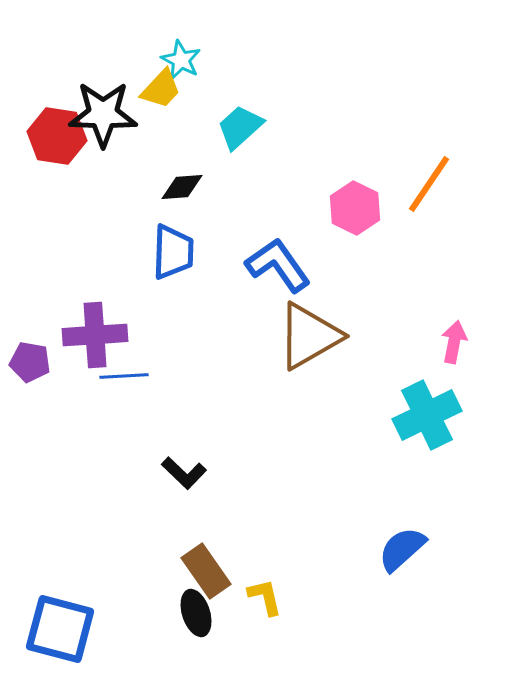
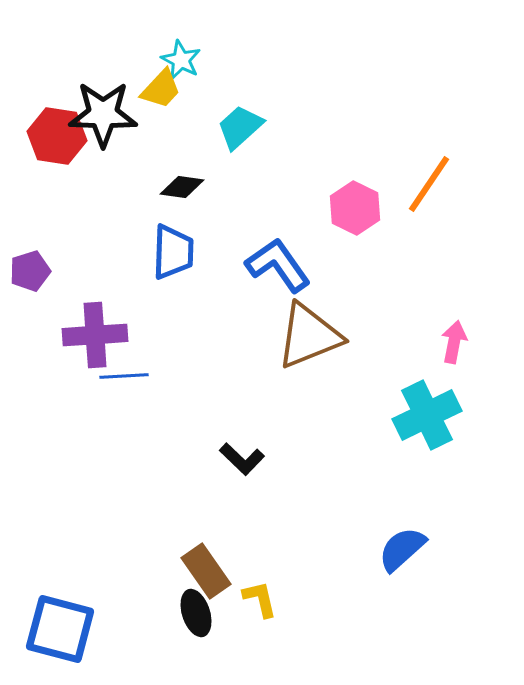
black diamond: rotated 12 degrees clockwise
brown triangle: rotated 8 degrees clockwise
purple pentagon: moved 91 px up; rotated 27 degrees counterclockwise
black L-shape: moved 58 px right, 14 px up
yellow L-shape: moved 5 px left, 2 px down
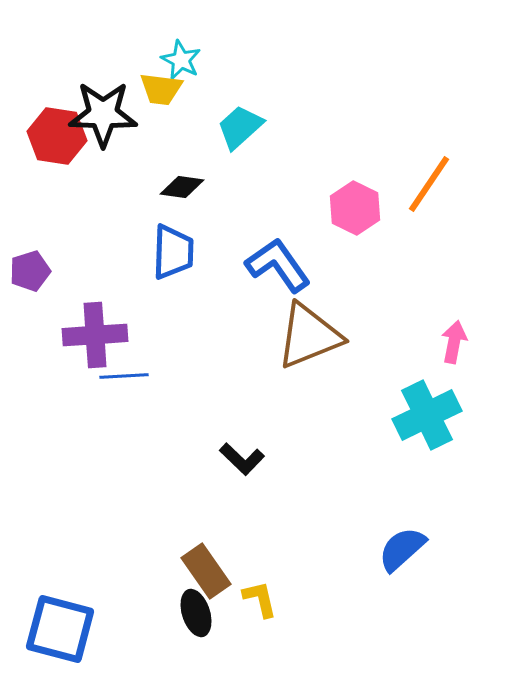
yellow trapezoid: rotated 54 degrees clockwise
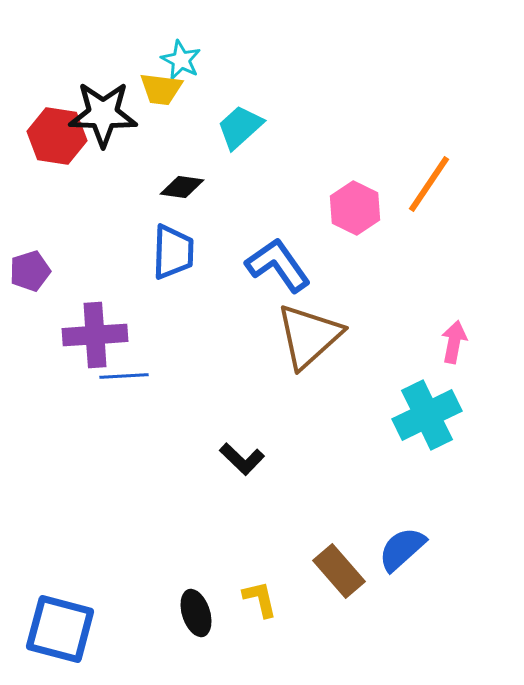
brown triangle: rotated 20 degrees counterclockwise
brown rectangle: moved 133 px right; rotated 6 degrees counterclockwise
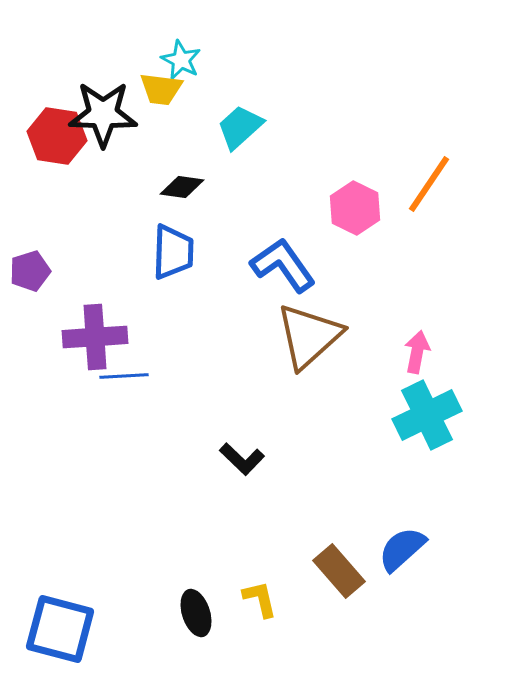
blue L-shape: moved 5 px right
purple cross: moved 2 px down
pink arrow: moved 37 px left, 10 px down
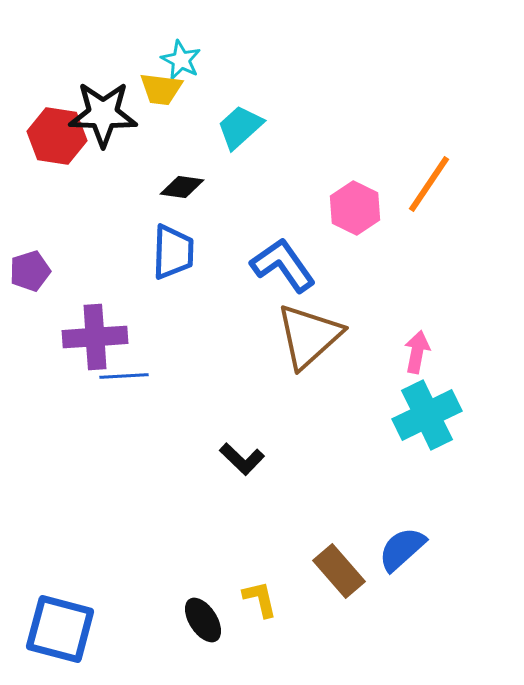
black ellipse: moved 7 px right, 7 px down; rotated 15 degrees counterclockwise
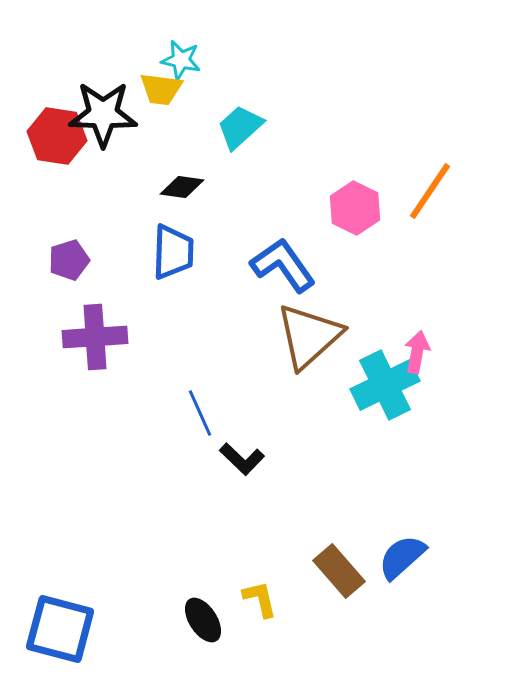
cyan star: rotated 15 degrees counterclockwise
orange line: moved 1 px right, 7 px down
purple pentagon: moved 39 px right, 11 px up
blue line: moved 76 px right, 37 px down; rotated 69 degrees clockwise
cyan cross: moved 42 px left, 30 px up
blue semicircle: moved 8 px down
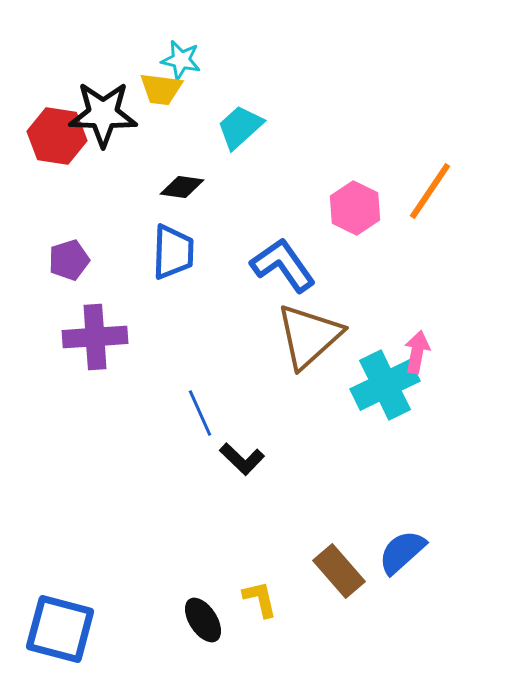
blue semicircle: moved 5 px up
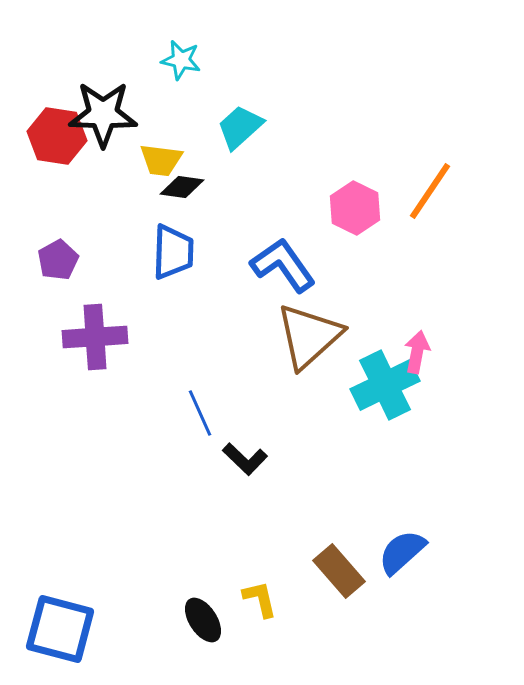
yellow trapezoid: moved 71 px down
purple pentagon: moved 11 px left; rotated 12 degrees counterclockwise
black L-shape: moved 3 px right
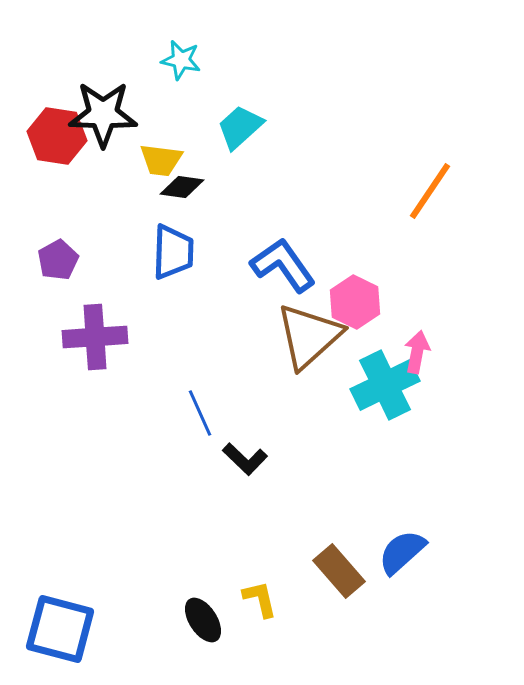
pink hexagon: moved 94 px down
